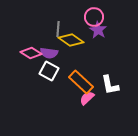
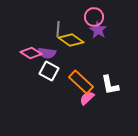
purple semicircle: moved 2 px left
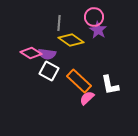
gray line: moved 1 px right, 6 px up
purple semicircle: moved 1 px down
orange rectangle: moved 2 px left, 1 px up
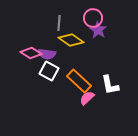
pink circle: moved 1 px left, 1 px down
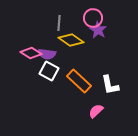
pink semicircle: moved 9 px right, 13 px down
